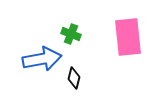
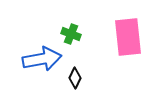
black diamond: moved 1 px right; rotated 10 degrees clockwise
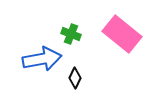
pink rectangle: moved 6 px left, 3 px up; rotated 45 degrees counterclockwise
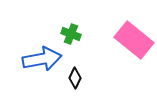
pink rectangle: moved 12 px right, 6 px down
